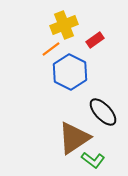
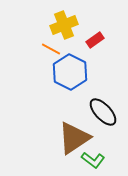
orange line: rotated 66 degrees clockwise
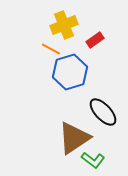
blue hexagon: rotated 16 degrees clockwise
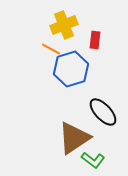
red rectangle: rotated 48 degrees counterclockwise
blue hexagon: moved 1 px right, 3 px up
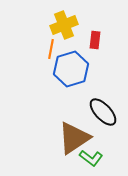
orange line: rotated 72 degrees clockwise
green L-shape: moved 2 px left, 2 px up
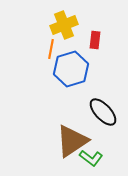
brown triangle: moved 2 px left, 3 px down
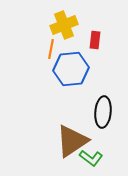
blue hexagon: rotated 12 degrees clockwise
black ellipse: rotated 48 degrees clockwise
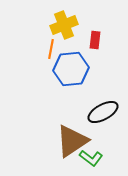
black ellipse: rotated 56 degrees clockwise
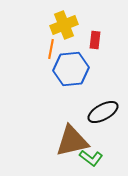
brown triangle: rotated 21 degrees clockwise
